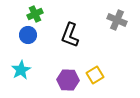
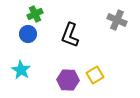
blue circle: moved 1 px up
cyan star: rotated 12 degrees counterclockwise
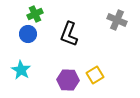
black L-shape: moved 1 px left, 1 px up
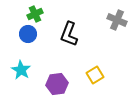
purple hexagon: moved 11 px left, 4 px down; rotated 10 degrees counterclockwise
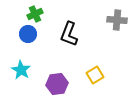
gray cross: rotated 18 degrees counterclockwise
